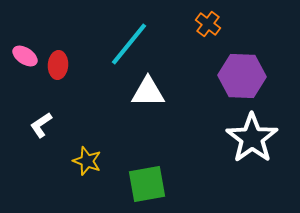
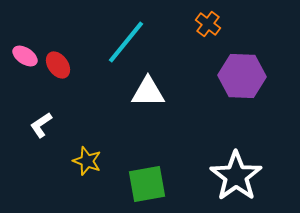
cyan line: moved 3 px left, 2 px up
red ellipse: rotated 40 degrees counterclockwise
white star: moved 16 px left, 38 px down
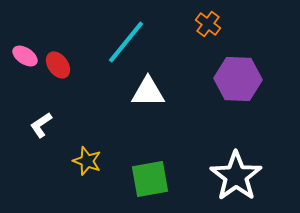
purple hexagon: moved 4 px left, 3 px down
green square: moved 3 px right, 5 px up
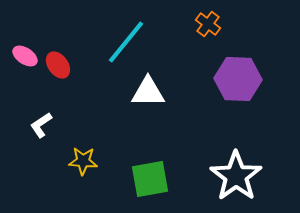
yellow star: moved 4 px left; rotated 16 degrees counterclockwise
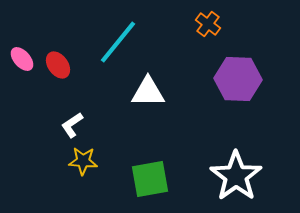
cyan line: moved 8 px left
pink ellipse: moved 3 px left, 3 px down; rotated 15 degrees clockwise
white L-shape: moved 31 px right
